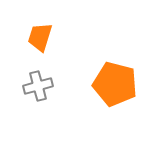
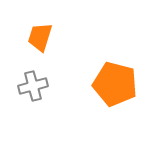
gray cross: moved 5 px left
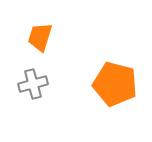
gray cross: moved 2 px up
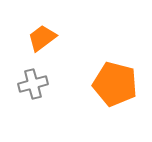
orange trapezoid: moved 2 px right, 1 px down; rotated 36 degrees clockwise
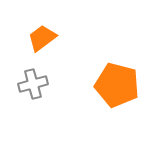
orange pentagon: moved 2 px right, 1 px down
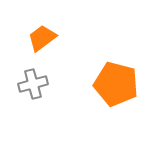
orange pentagon: moved 1 px left, 1 px up
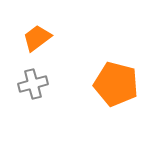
orange trapezoid: moved 5 px left
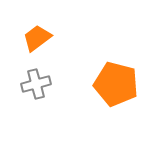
gray cross: moved 3 px right
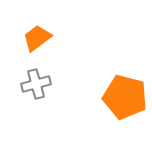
orange pentagon: moved 9 px right, 13 px down
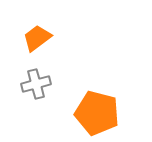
orange pentagon: moved 28 px left, 16 px down
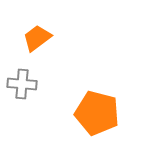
gray cross: moved 14 px left; rotated 20 degrees clockwise
